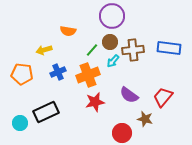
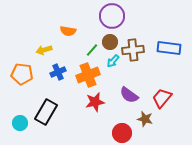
red trapezoid: moved 1 px left, 1 px down
black rectangle: rotated 35 degrees counterclockwise
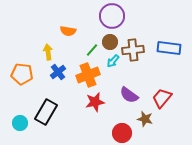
yellow arrow: moved 4 px right, 2 px down; rotated 98 degrees clockwise
blue cross: rotated 14 degrees counterclockwise
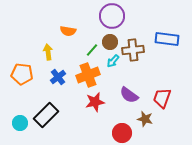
blue rectangle: moved 2 px left, 9 px up
blue cross: moved 5 px down
red trapezoid: rotated 20 degrees counterclockwise
black rectangle: moved 3 px down; rotated 15 degrees clockwise
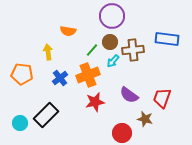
blue cross: moved 2 px right, 1 px down
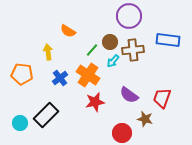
purple circle: moved 17 px right
orange semicircle: rotated 21 degrees clockwise
blue rectangle: moved 1 px right, 1 px down
orange cross: rotated 35 degrees counterclockwise
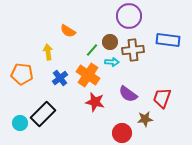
cyan arrow: moved 1 px left, 1 px down; rotated 128 degrees counterclockwise
purple semicircle: moved 1 px left, 1 px up
red star: rotated 24 degrees clockwise
black rectangle: moved 3 px left, 1 px up
brown star: rotated 21 degrees counterclockwise
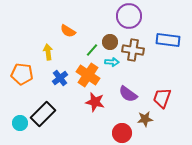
brown cross: rotated 15 degrees clockwise
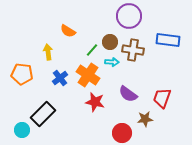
cyan circle: moved 2 px right, 7 px down
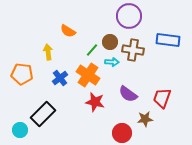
cyan circle: moved 2 px left
